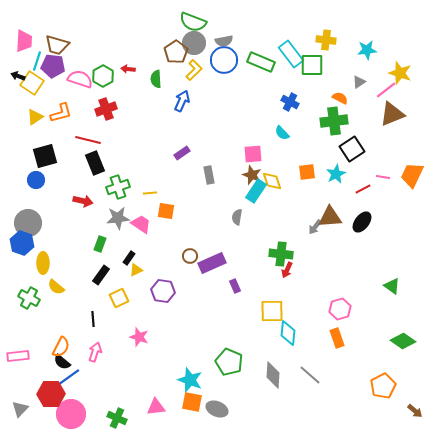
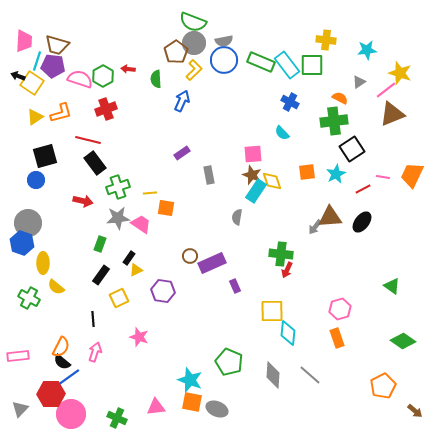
cyan rectangle at (291, 54): moved 4 px left, 11 px down
black rectangle at (95, 163): rotated 15 degrees counterclockwise
orange square at (166, 211): moved 3 px up
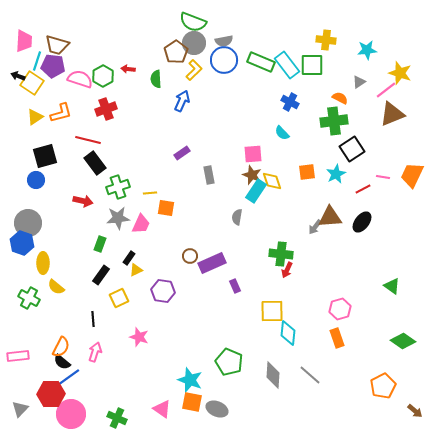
pink trapezoid at (141, 224): rotated 80 degrees clockwise
pink triangle at (156, 407): moved 6 px right, 2 px down; rotated 42 degrees clockwise
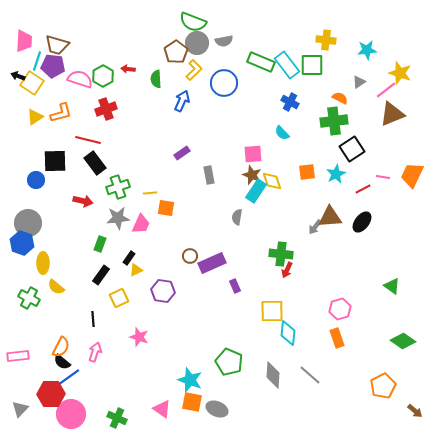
gray circle at (194, 43): moved 3 px right
blue circle at (224, 60): moved 23 px down
black square at (45, 156): moved 10 px right, 5 px down; rotated 15 degrees clockwise
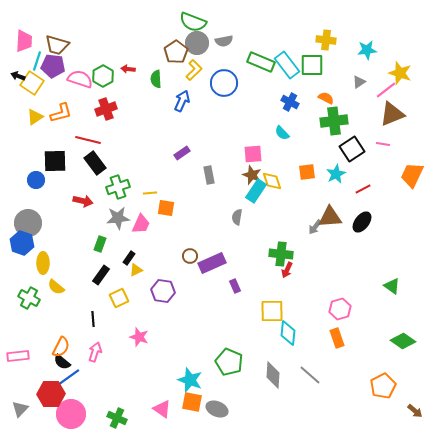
orange semicircle at (340, 98): moved 14 px left
pink line at (383, 177): moved 33 px up
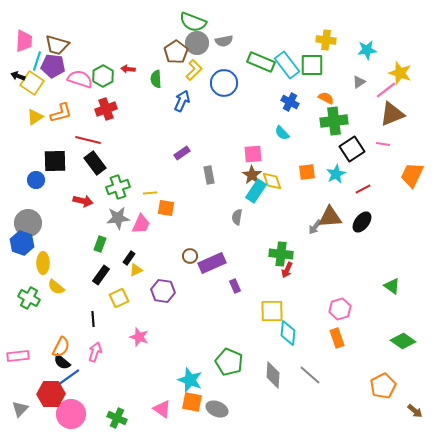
brown star at (252, 175): rotated 12 degrees clockwise
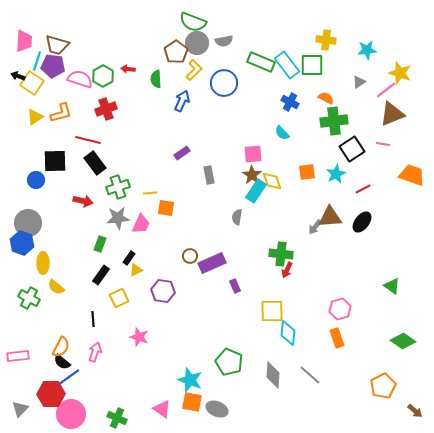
orange trapezoid at (412, 175): rotated 84 degrees clockwise
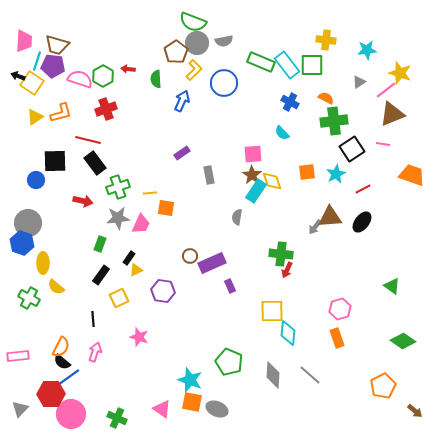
purple rectangle at (235, 286): moved 5 px left
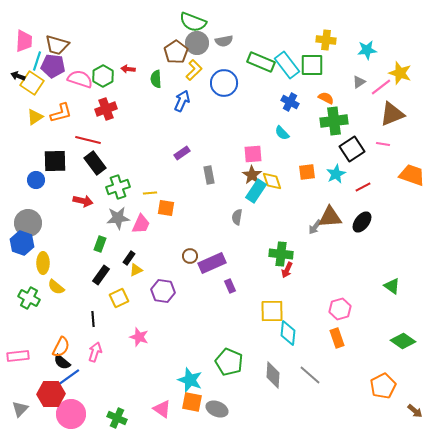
pink line at (386, 90): moved 5 px left, 3 px up
red line at (363, 189): moved 2 px up
